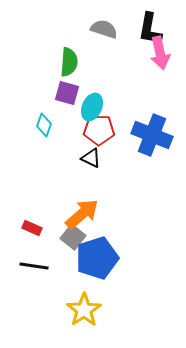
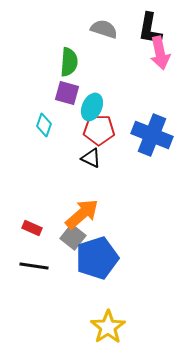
yellow star: moved 24 px right, 17 px down
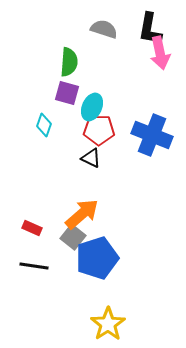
yellow star: moved 3 px up
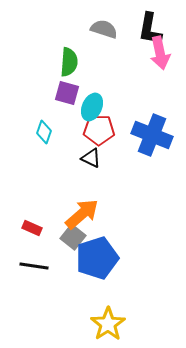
cyan diamond: moved 7 px down
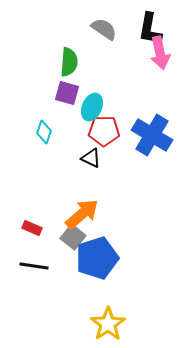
gray semicircle: rotated 16 degrees clockwise
red pentagon: moved 5 px right, 1 px down
blue cross: rotated 9 degrees clockwise
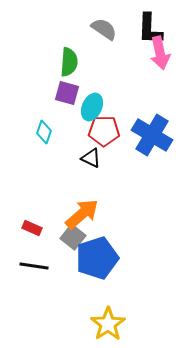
black L-shape: rotated 8 degrees counterclockwise
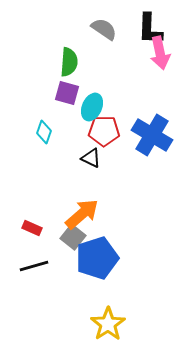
black line: rotated 24 degrees counterclockwise
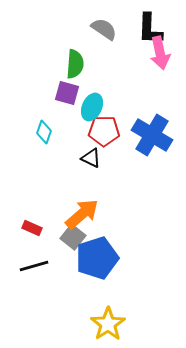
green semicircle: moved 6 px right, 2 px down
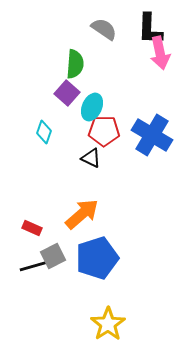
purple square: rotated 25 degrees clockwise
gray square: moved 20 px left, 19 px down; rotated 25 degrees clockwise
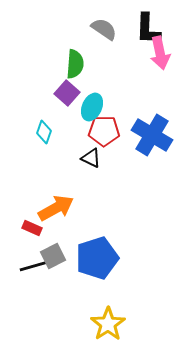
black L-shape: moved 2 px left
orange arrow: moved 26 px left, 6 px up; rotated 12 degrees clockwise
